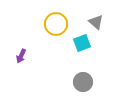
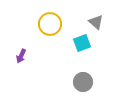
yellow circle: moved 6 px left
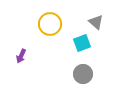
gray circle: moved 8 px up
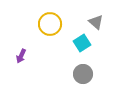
cyan square: rotated 12 degrees counterclockwise
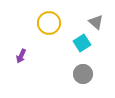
yellow circle: moved 1 px left, 1 px up
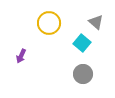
cyan square: rotated 18 degrees counterclockwise
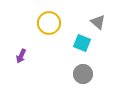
gray triangle: moved 2 px right
cyan square: rotated 18 degrees counterclockwise
